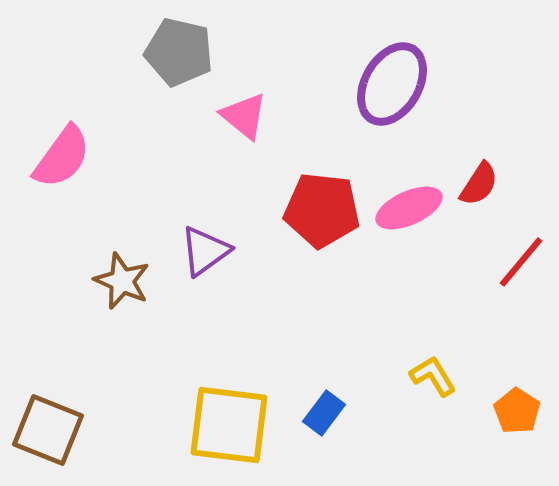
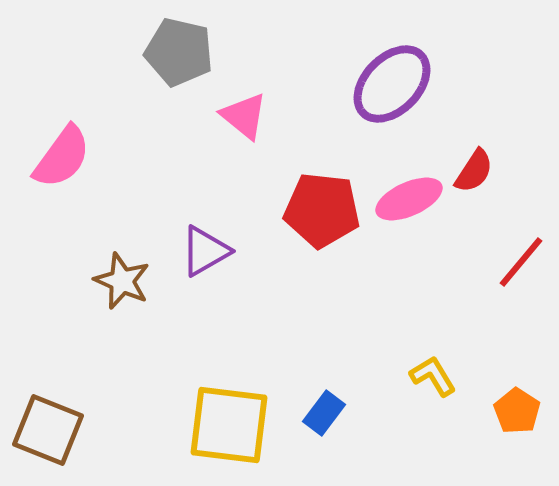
purple ellipse: rotated 14 degrees clockwise
red semicircle: moved 5 px left, 13 px up
pink ellipse: moved 9 px up
purple triangle: rotated 6 degrees clockwise
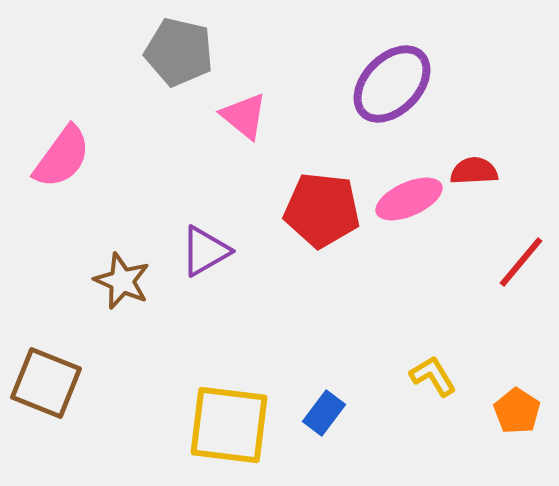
red semicircle: rotated 126 degrees counterclockwise
brown square: moved 2 px left, 47 px up
